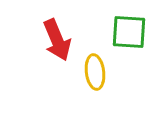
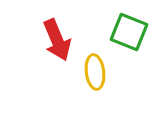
green square: rotated 18 degrees clockwise
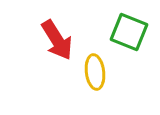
red arrow: rotated 9 degrees counterclockwise
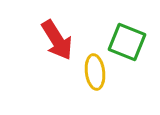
green square: moved 2 px left, 10 px down
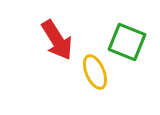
yellow ellipse: rotated 16 degrees counterclockwise
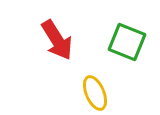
yellow ellipse: moved 21 px down
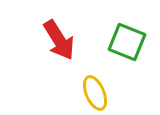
red arrow: moved 2 px right
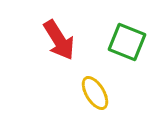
yellow ellipse: rotated 8 degrees counterclockwise
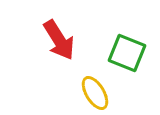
green square: moved 11 px down
